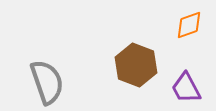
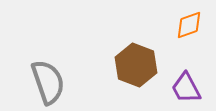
gray semicircle: moved 1 px right
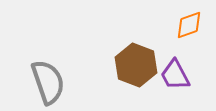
purple trapezoid: moved 11 px left, 13 px up
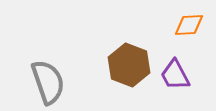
orange diamond: rotated 16 degrees clockwise
brown hexagon: moved 7 px left
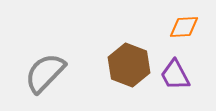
orange diamond: moved 5 px left, 2 px down
gray semicircle: moved 3 px left, 9 px up; rotated 117 degrees counterclockwise
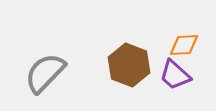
orange diamond: moved 18 px down
purple trapezoid: rotated 20 degrees counterclockwise
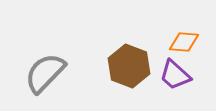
orange diamond: moved 3 px up; rotated 8 degrees clockwise
brown hexagon: moved 1 px down
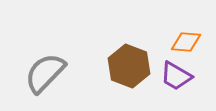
orange diamond: moved 2 px right
purple trapezoid: moved 1 px right, 1 px down; rotated 12 degrees counterclockwise
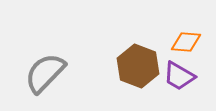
brown hexagon: moved 9 px right
purple trapezoid: moved 3 px right
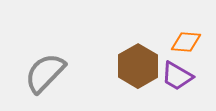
brown hexagon: rotated 9 degrees clockwise
purple trapezoid: moved 2 px left
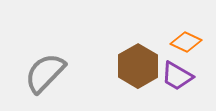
orange diamond: rotated 20 degrees clockwise
